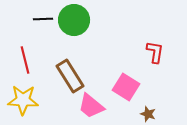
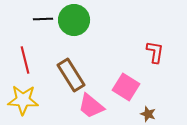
brown rectangle: moved 1 px right, 1 px up
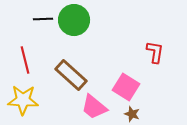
brown rectangle: rotated 16 degrees counterclockwise
pink trapezoid: moved 3 px right, 1 px down
brown star: moved 16 px left
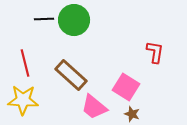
black line: moved 1 px right
red line: moved 3 px down
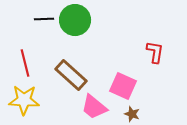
green circle: moved 1 px right
pink square: moved 3 px left, 1 px up; rotated 8 degrees counterclockwise
yellow star: moved 1 px right
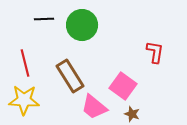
green circle: moved 7 px right, 5 px down
brown rectangle: moved 1 px left, 1 px down; rotated 16 degrees clockwise
pink square: rotated 12 degrees clockwise
